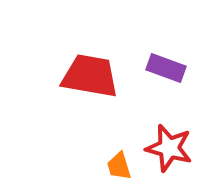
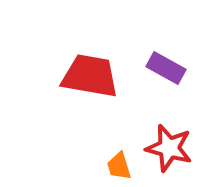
purple rectangle: rotated 9 degrees clockwise
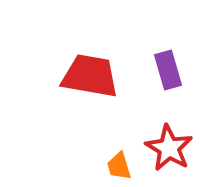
purple rectangle: moved 2 px right, 2 px down; rotated 45 degrees clockwise
red star: rotated 15 degrees clockwise
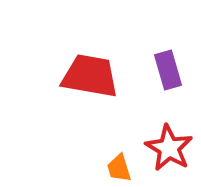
orange trapezoid: moved 2 px down
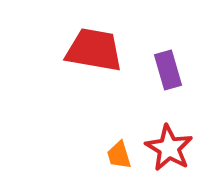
red trapezoid: moved 4 px right, 26 px up
orange trapezoid: moved 13 px up
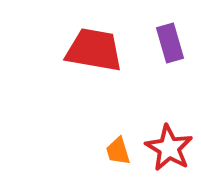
purple rectangle: moved 2 px right, 27 px up
orange trapezoid: moved 1 px left, 4 px up
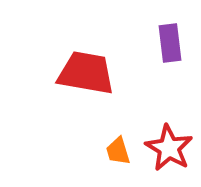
purple rectangle: rotated 9 degrees clockwise
red trapezoid: moved 8 px left, 23 px down
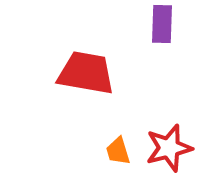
purple rectangle: moved 8 px left, 19 px up; rotated 9 degrees clockwise
red star: rotated 27 degrees clockwise
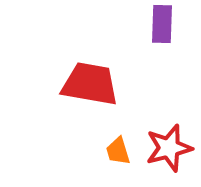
red trapezoid: moved 4 px right, 11 px down
